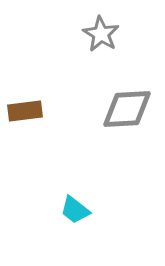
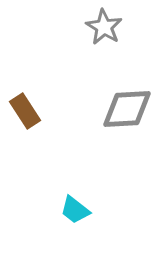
gray star: moved 3 px right, 7 px up
brown rectangle: rotated 64 degrees clockwise
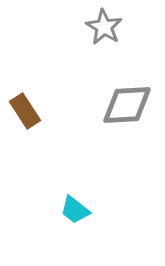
gray diamond: moved 4 px up
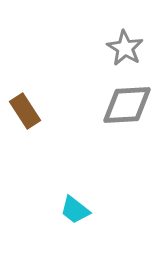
gray star: moved 21 px right, 21 px down
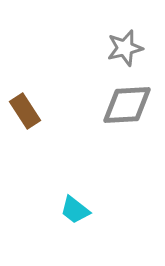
gray star: rotated 27 degrees clockwise
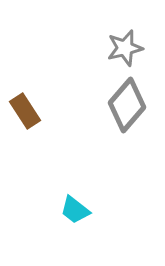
gray diamond: rotated 46 degrees counterclockwise
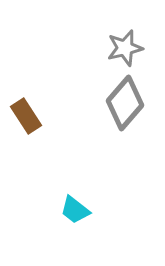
gray diamond: moved 2 px left, 2 px up
brown rectangle: moved 1 px right, 5 px down
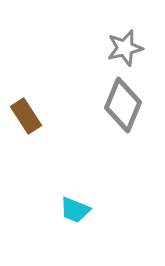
gray diamond: moved 2 px left, 2 px down; rotated 18 degrees counterclockwise
cyan trapezoid: rotated 16 degrees counterclockwise
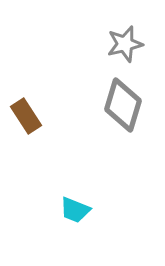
gray star: moved 4 px up
gray diamond: rotated 6 degrees counterclockwise
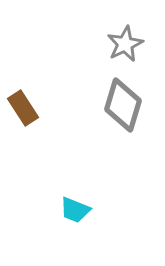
gray star: rotated 12 degrees counterclockwise
brown rectangle: moved 3 px left, 8 px up
